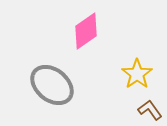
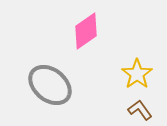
gray ellipse: moved 2 px left
brown L-shape: moved 10 px left
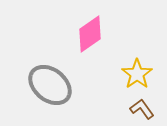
pink diamond: moved 4 px right, 3 px down
brown L-shape: moved 2 px right, 1 px up
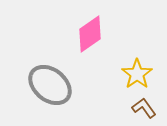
brown L-shape: moved 2 px right, 1 px up
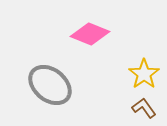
pink diamond: rotated 57 degrees clockwise
yellow star: moved 7 px right
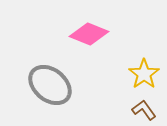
pink diamond: moved 1 px left
brown L-shape: moved 2 px down
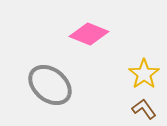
brown L-shape: moved 1 px up
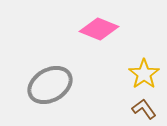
pink diamond: moved 10 px right, 5 px up
gray ellipse: rotated 69 degrees counterclockwise
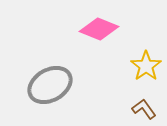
yellow star: moved 2 px right, 8 px up
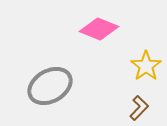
gray ellipse: moved 1 px down
brown L-shape: moved 5 px left, 1 px up; rotated 80 degrees clockwise
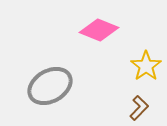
pink diamond: moved 1 px down
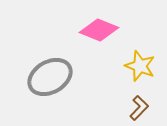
yellow star: moved 6 px left; rotated 16 degrees counterclockwise
gray ellipse: moved 9 px up
